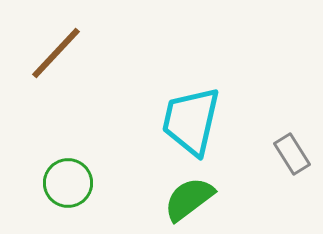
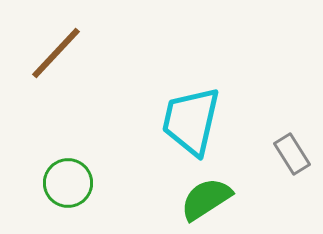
green semicircle: moved 17 px right; rotated 4 degrees clockwise
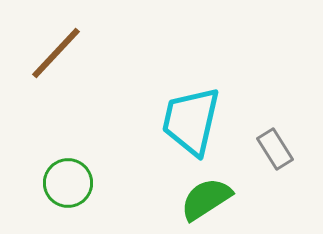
gray rectangle: moved 17 px left, 5 px up
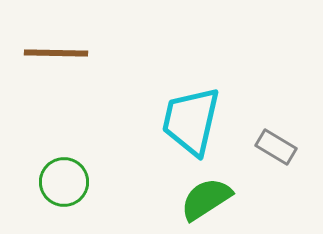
brown line: rotated 48 degrees clockwise
gray rectangle: moved 1 px right, 2 px up; rotated 27 degrees counterclockwise
green circle: moved 4 px left, 1 px up
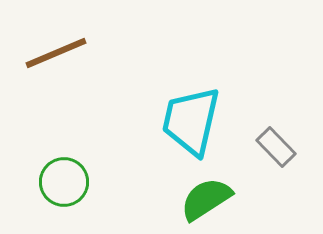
brown line: rotated 24 degrees counterclockwise
gray rectangle: rotated 15 degrees clockwise
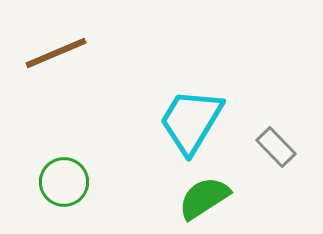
cyan trapezoid: rotated 18 degrees clockwise
green semicircle: moved 2 px left, 1 px up
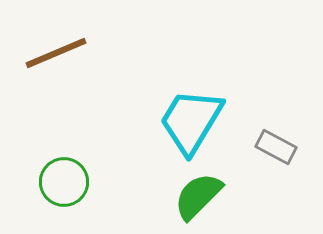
gray rectangle: rotated 18 degrees counterclockwise
green semicircle: moved 6 px left, 2 px up; rotated 12 degrees counterclockwise
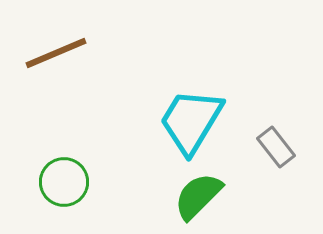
gray rectangle: rotated 24 degrees clockwise
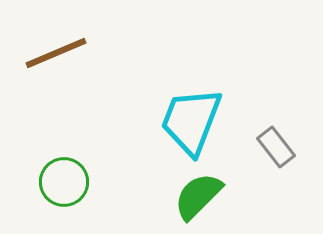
cyan trapezoid: rotated 10 degrees counterclockwise
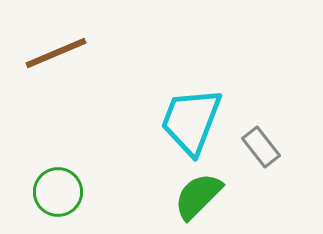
gray rectangle: moved 15 px left
green circle: moved 6 px left, 10 px down
